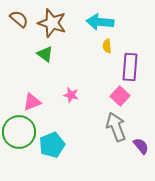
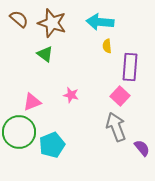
purple semicircle: moved 1 px right, 2 px down
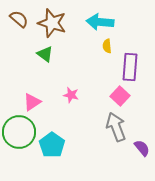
pink triangle: rotated 12 degrees counterclockwise
cyan pentagon: rotated 15 degrees counterclockwise
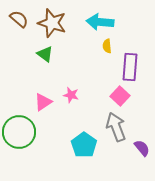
pink triangle: moved 11 px right
cyan pentagon: moved 32 px right
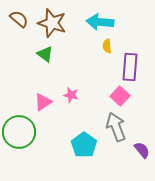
purple semicircle: moved 2 px down
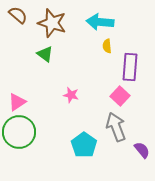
brown semicircle: moved 1 px left, 4 px up
pink triangle: moved 26 px left
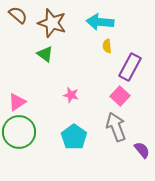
purple rectangle: rotated 24 degrees clockwise
cyan pentagon: moved 10 px left, 8 px up
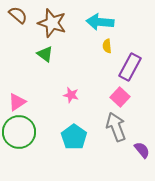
pink square: moved 1 px down
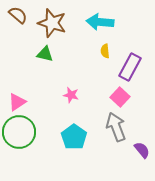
yellow semicircle: moved 2 px left, 5 px down
green triangle: rotated 24 degrees counterclockwise
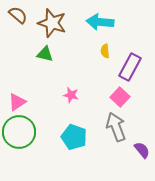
cyan pentagon: rotated 15 degrees counterclockwise
